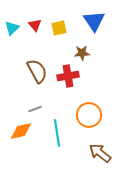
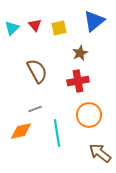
blue triangle: rotated 25 degrees clockwise
brown star: moved 2 px left; rotated 21 degrees counterclockwise
red cross: moved 10 px right, 5 px down
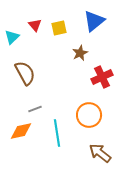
cyan triangle: moved 9 px down
brown semicircle: moved 12 px left, 2 px down
red cross: moved 24 px right, 4 px up; rotated 15 degrees counterclockwise
